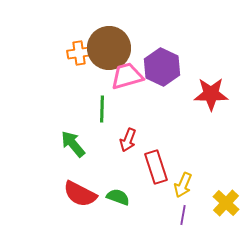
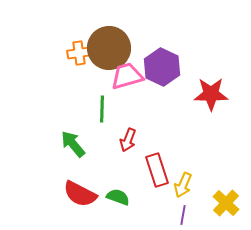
red rectangle: moved 1 px right, 3 px down
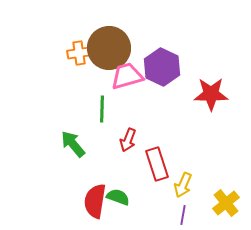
red rectangle: moved 6 px up
red semicircle: moved 15 px right, 7 px down; rotated 72 degrees clockwise
yellow cross: rotated 8 degrees clockwise
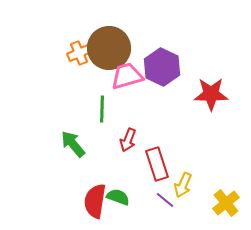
orange cross: rotated 15 degrees counterclockwise
purple line: moved 18 px left, 15 px up; rotated 60 degrees counterclockwise
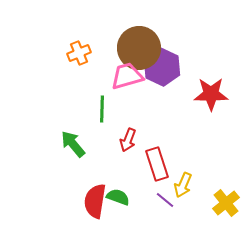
brown circle: moved 30 px right
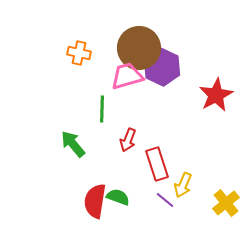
orange cross: rotated 35 degrees clockwise
red star: moved 5 px right, 1 px down; rotated 28 degrees counterclockwise
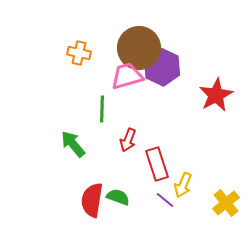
red semicircle: moved 3 px left, 1 px up
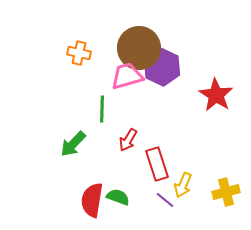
red star: rotated 12 degrees counterclockwise
red arrow: rotated 10 degrees clockwise
green arrow: rotated 96 degrees counterclockwise
yellow cross: moved 11 px up; rotated 24 degrees clockwise
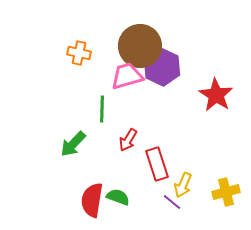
brown circle: moved 1 px right, 2 px up
purple line: moved 7 px right, 2 px down
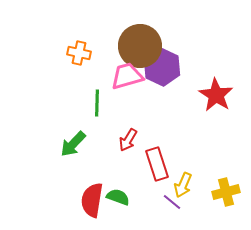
green line: moved 5 px left, 6 px up
